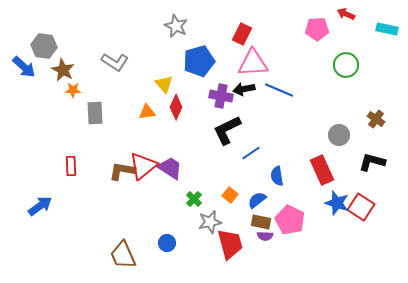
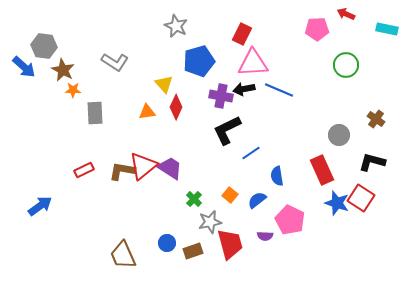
red rectangle at (71, 166): moved 13 px right, 4 px down; rotated 66 degrees clockwise
red square at (361, 207): moved 9 px up
brown rectangle at (261, 222): moved 68 px left, 29 px down; rotated 30 degrees counterclockwise
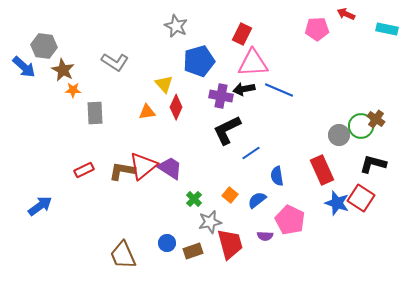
green circle at (346, 65): moved 15 px right, 61 px down
black L-shape at (372, 162): moved 1 px right, 2 px down
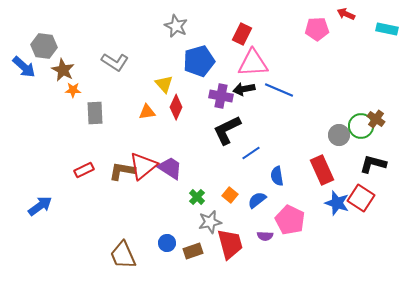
green cross at (194, 199): moved 3 px right, 2 px up
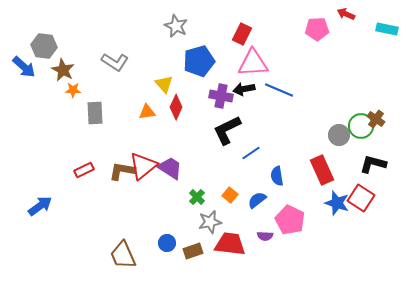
red trapezoid at (230, 244): rotated 68 degrees counterclockwise
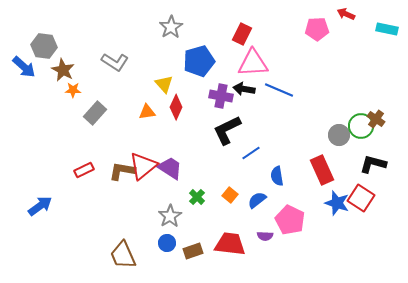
gray star at (176, 26): moved 5 px left, 1 px down; rotated 15 degrees clockwise
black arrow at (244, 89): rotated 20 degrees clockwise
gray rectangle at (95, 113): rotated 45 degrees clockwise
gray star at (210, 222): moved 40 px left, 6 px up; rotated 20 degrees counterclockwise
